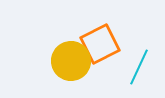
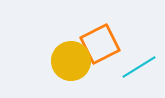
cyan line: rotated 33 degrees clockwise
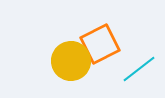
cyan line: moved 2 px down; rotated 6 degrees counterclockwise
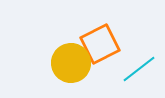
yellow circle: moved 2 px down
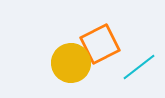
cyan line: moved 2 px up
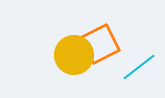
yellow circle: moved 3 px right, 8 px up
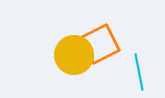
cyan line: moved 5 px down; rotated 63 degrees counterclockwise
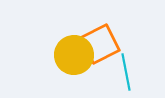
cyan line: moved 13 px left
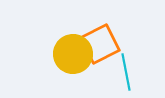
yellow circle: moved 1 px left, 1 px up
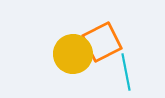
orange square: moved 2 px right, 2 px up
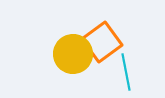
orange square: rotated 9 degrees counterclockwise
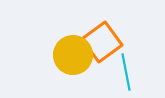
yellow circle: moved 1 px down
